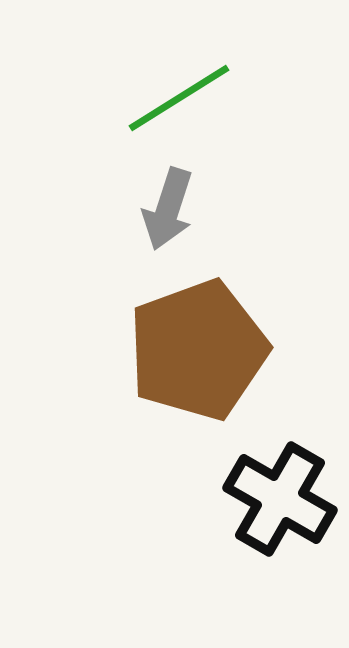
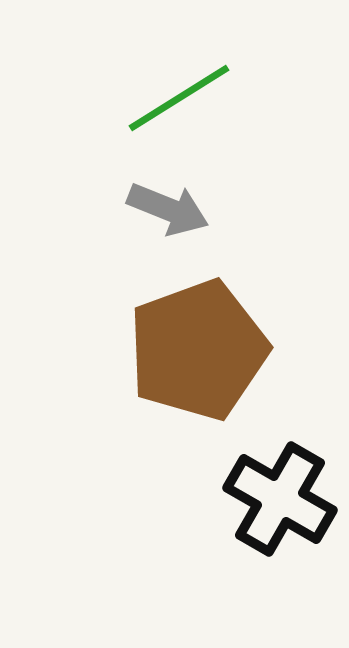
gray arrow: rotated 86 degrees counterclockwise
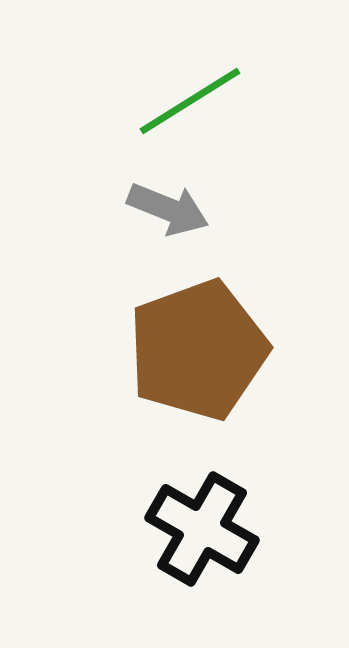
green line: moved 11 px right, 3 px down
black cross: moved 78 px left, 30 px down
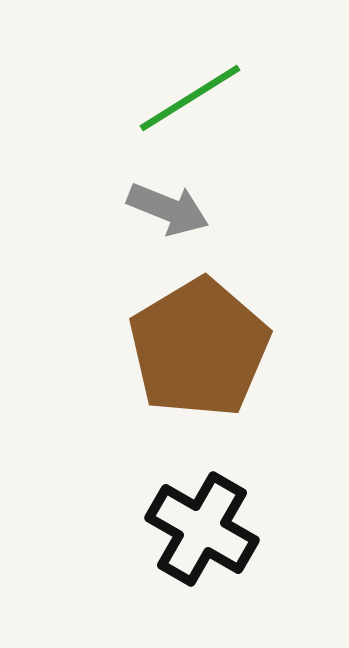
green line: moved 3 px up
brown pentagon: moved 1 px right, 2 px up; rotated 11 degrees counterclockwise
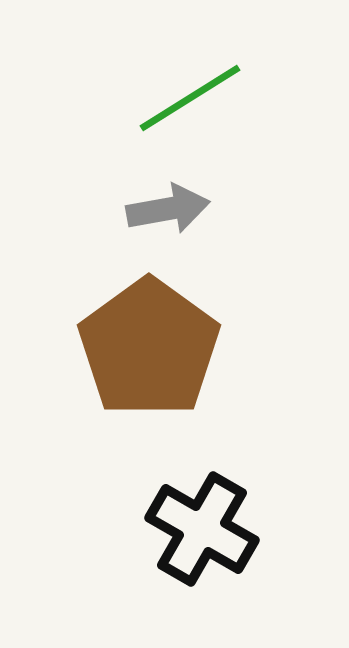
gray arrow: rotated 32 degrees counterclockwise
brown pentagon: moved 50 px left; rotated 5 degrees counterclockwise
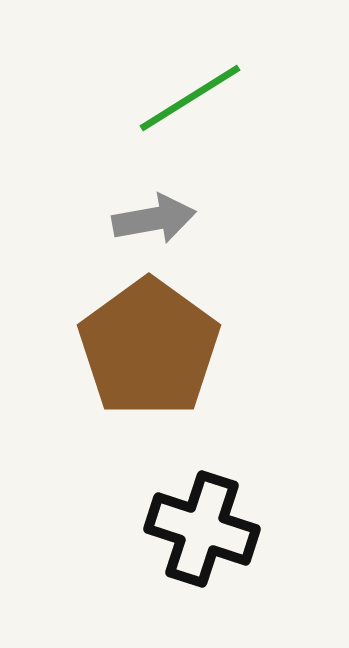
gray arrow: moved 14 px left, 10 px down
black cross: rotated 12 degrees counterclockwise
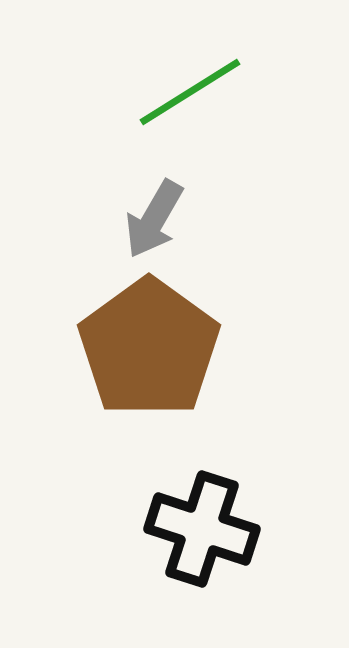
green line: moved 6 px up
gray arrow: rotated 130 degrees clockwise
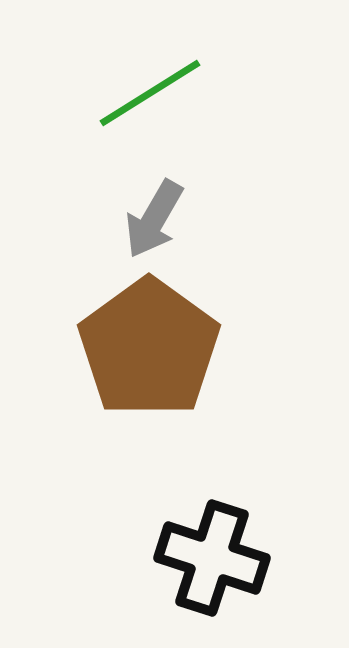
green line: moved 40 px left, 1 px down
black cross: moved 10 px right, 29 px down
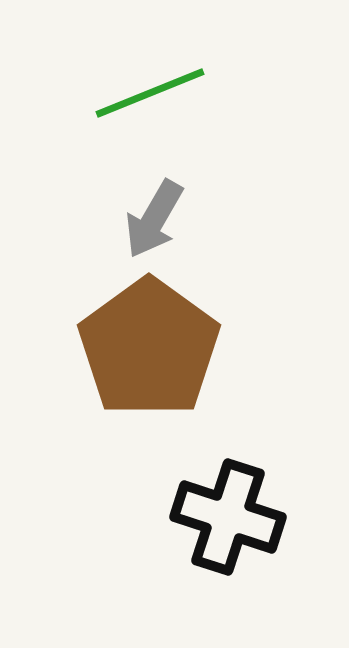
green line: rotated 10 degrees clockwise
black cross: moved 16 px right, 41 px up
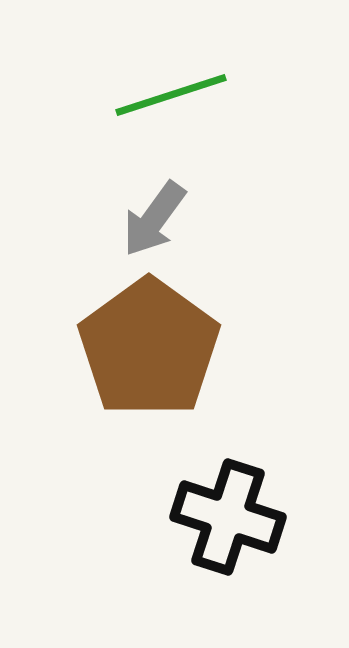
green line: moved 21 px right, 2 px down; rotated 4 degrees clockwise
gray arrow: rotated 6 degrees clockwise
